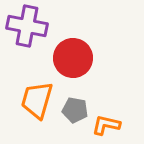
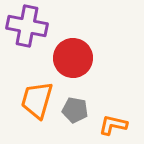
orange L-shape: moved 7 px right
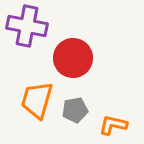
gray pentagon: rotated 20 degrees counterclockwise
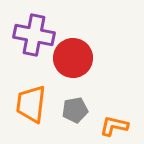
purple cross: moved 7 px right, 9 px down
orange trapezoid: moved 6 px left, 4 px down; rotated 9 degrees counterclockwise
orange L-shape: moved 1 px right, 1 px down
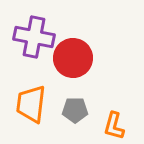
purple cross: moved 2 px down
gray pentagon: rotated 10 degrees clockwise
orange L-shape: rotated 88 degrees counterclockwise
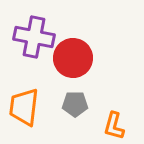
orange trapezoid: moved 7 px left, 3 px down
gray pentagon: moved 6 px up
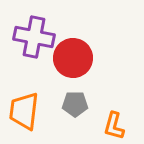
orange trapezoid: moved 4 px down
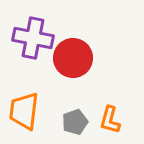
purple cross: moved 1 px left, 1 px down
gray pentagon: moved 18 px down; rotated 20 degrees counterclockwise
orange L-shape: moved 4 px left, 6 px up
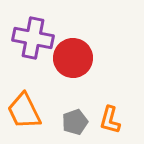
orange trapezoid: rotated 33 degrees counterclockwise
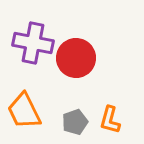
purple cross: moved 5 px down
red circle: moved 3 px right
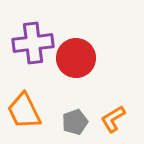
purple cross: rotated 18 degrees counterclockwise
orange L-shape: moved 3 px right, 1 px up; rotated 44 degrees clockwise
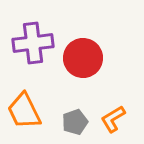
red circle: moved 7 px right
